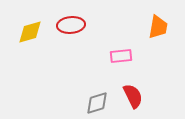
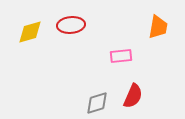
red semicircle: rotated 50 degrees clockwise
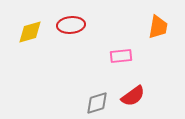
red semicircle: rotated 30 degrees clockwise
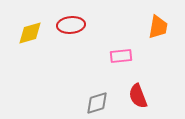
yellow diamond: moved 1 px down
red semicircle: moved 5 px right; rotated 105 degrees clockwise
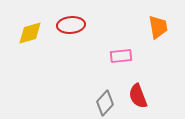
orange trapezoid: rotated 20 degrees counterclockwise
gray diamond: moved 8 px right; rotated 30 degrees counterclockwise
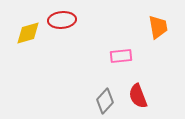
red ellipse: moved 9 px left, 5 px up
yellow diamond: moved 2 px left
gray diamond: moved 2 px up
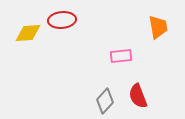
yellow diamond: rotated 12 degrees clockwise
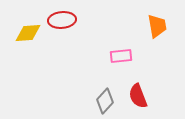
orange trapezoid: moved 1 px left, 1 px up
